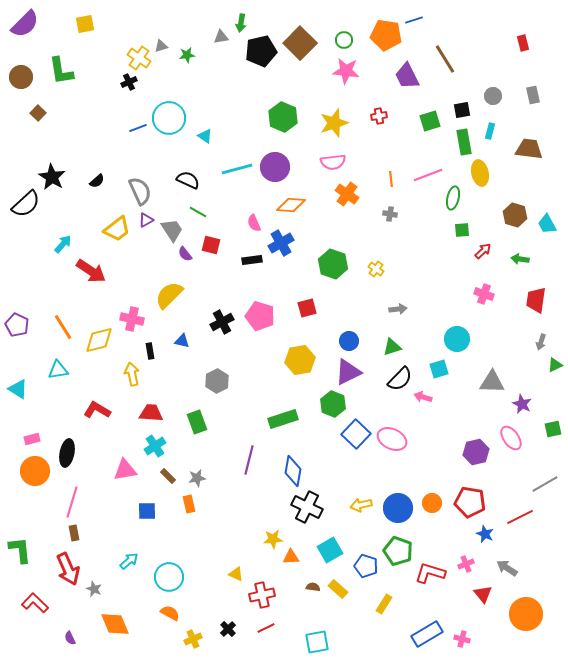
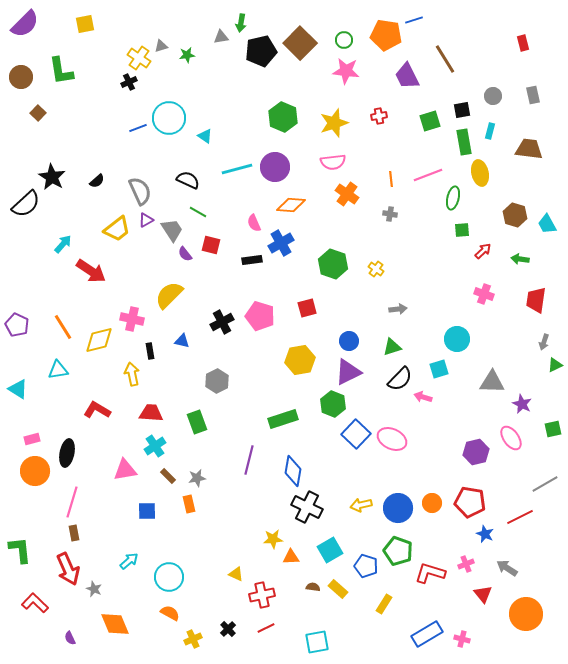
gray arrow at (541, 342): moved 3 px right
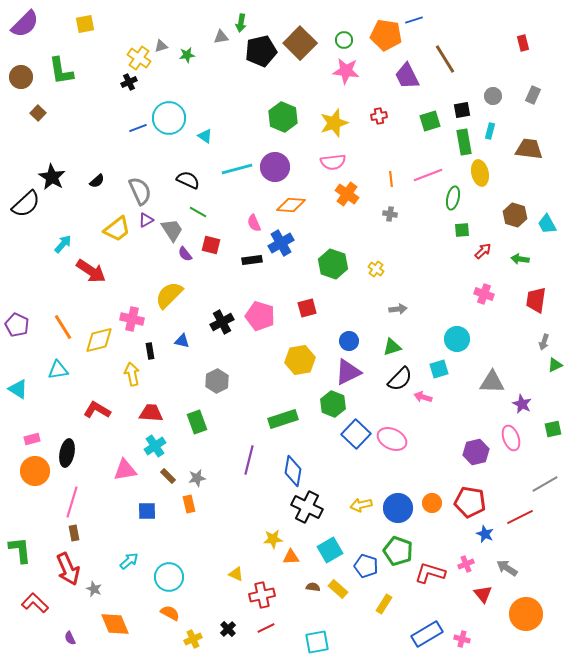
gray rectangle at (533, 95): rotated 36 degrees clockwise
pink ellipse at (511, 438): rotated 15 degrees clockwise
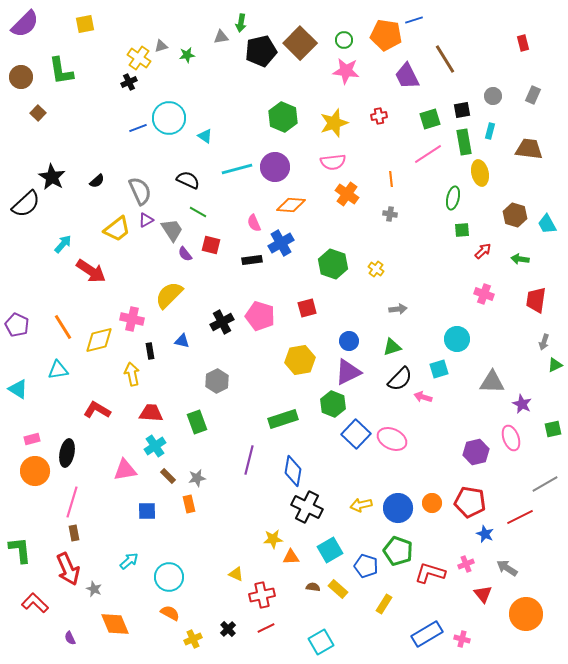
green square at (430, 121): moved 2 px up
pink line at (428, 175): moved 21 px up; rotated 12 degrees counterclockwise
cyan square at (317, 642): moved 4 px right; rotated 20 degrees counterclockwise
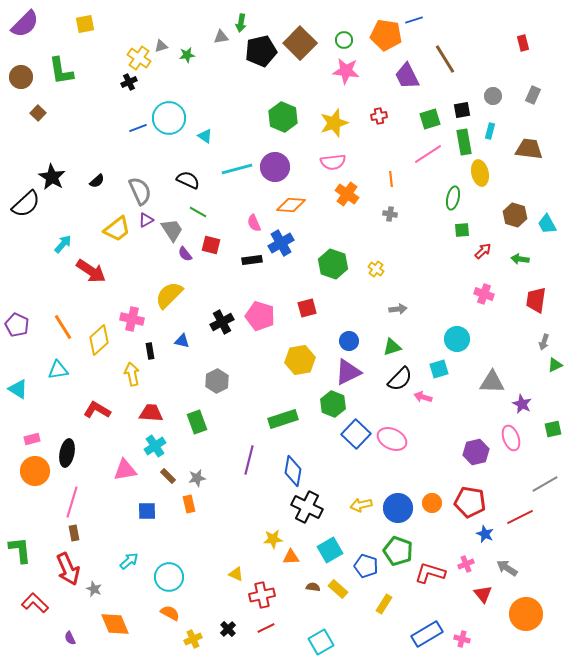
yellow diamond at (99, 340): rotated 28 degrees counterclockwise
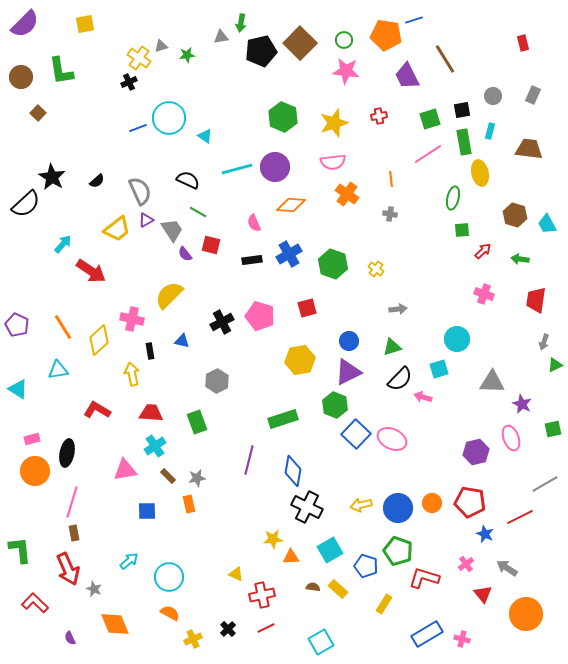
blue cross at (281, 243): moved 8 px right, 11 px down
green hexagon at (333, 404): moved 2 px right, 1 px down
pink cross at (466, 564): rotated 14 degrees counterclockwise
red L-shape at (430, 573): moved 6 px left, 5 px down
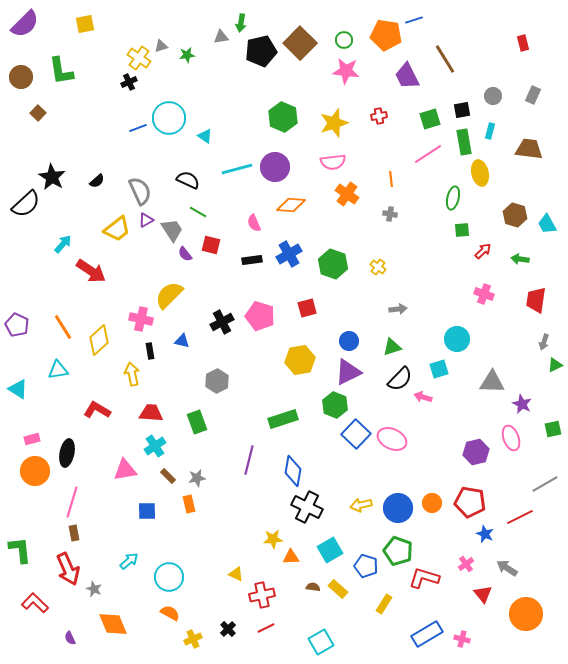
yellow cross at (376, 269): moved 2 px right, 2 px up
pink cross at (132, 319): moved 9 px right
orange diamond at (115, 624): moved 2 px left
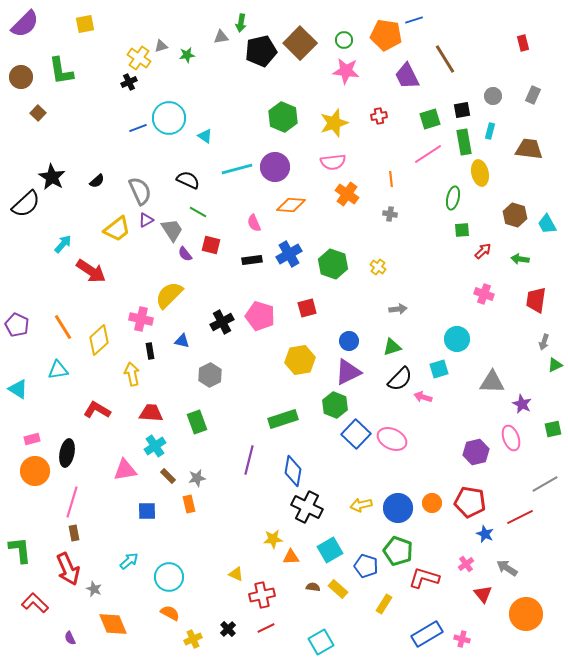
gray hexagon at (217, 381): moved 7 px left, 6 px up
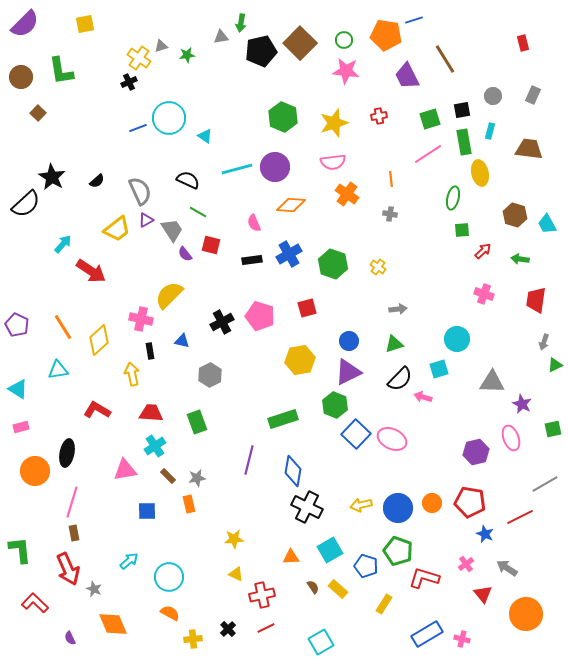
green triangle at (392, 347): moved 2 px right, 3 px up
pink rectangle at (32, 439): moved 11 px left, 12 px up
yellow star at (273, 539): moved 39 px left
brown semicircle at (313, 587): rotated 48 degrees clockwise
yellow cross at (193, 639): rotated 18 degrees clockwise
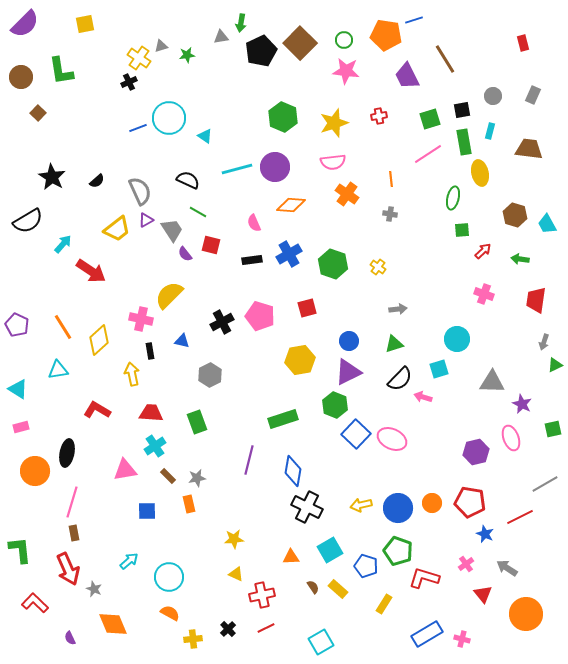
black pentagon at (261, 51): rotated 12 degrees counterclockwise
black semicircle at (26, 204): moved 2 px right, 17 px down; rotated 12 degrees clockwise
